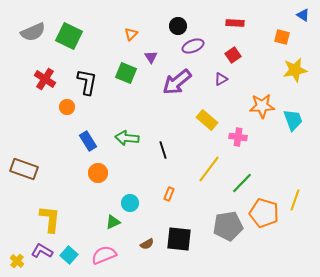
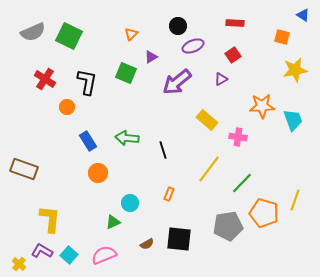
purple triangle at (151, 57): rotated 32 degrees clockwise
yellow cross at (17, 261): moved 2 px right, 3 px down
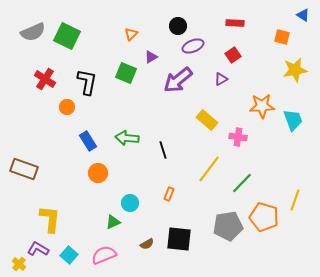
green square at (69, 36): moved 2 px left
purple arrow at (177, 82): moved 1 px right, 2 px up
orange pentagon at (264, 213): moved 4 px down
purple L-shape at (42, 251): moved 4 px left, 2 px up
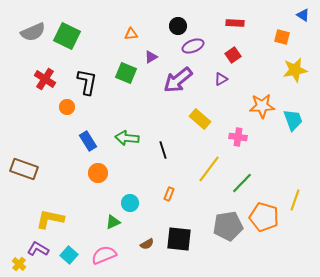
orange triangle at (131, 34): rotated 40 degrees clockwise
yellow rectangle at (207, 120): moved 7 px left, 1 px up
yellow L-shape at (50, 219): rotated 84 degrees counterclockwise
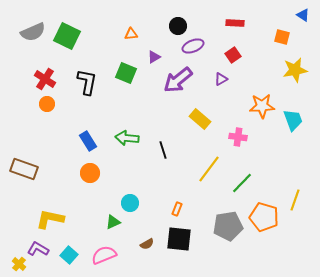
purple triangle at (151, 57): moved 3 px right
orange circle at (67, 107): moved 20 px left, 3 px up
orange circle at (98, 173): moved 8 px left
orange rectangle at (169, 194): moved 8 px right, 15 px down
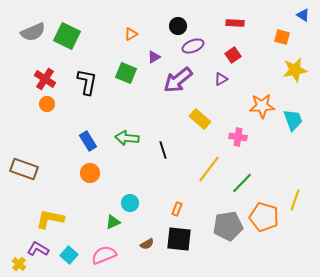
orange triangle at (131, 34): rotated 24 degrees counterclockwise
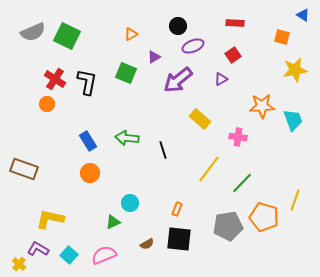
red cross at (45, 79): moved 10 px right
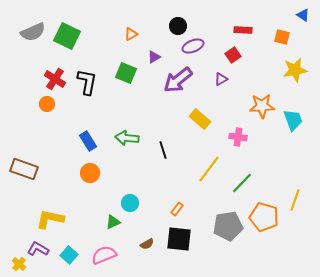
red rectangle at (235, 23): moved 8 px right, 7 px down
orange rectangle at (177, 209): rotated 16 degrees clockwise
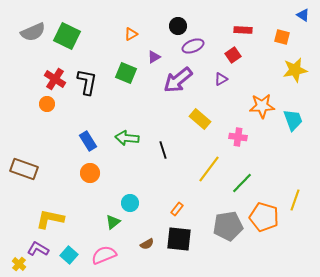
green triangle at (113, 222): rotated 14 degrees counterclockwise
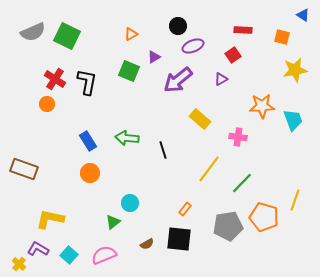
green square at (126, 73): moved 3 px right, 2 px up
orange rectangle at (177, 209): moved 8 px right
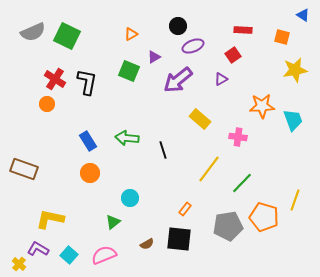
cyan circle at (130, 203): moved 5 px up
